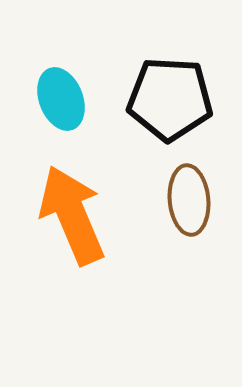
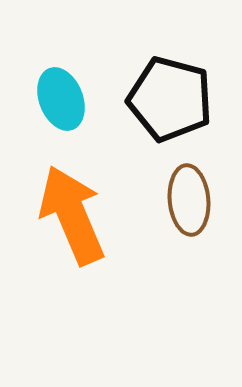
black pentagon: rotated 12 degrees clockwise
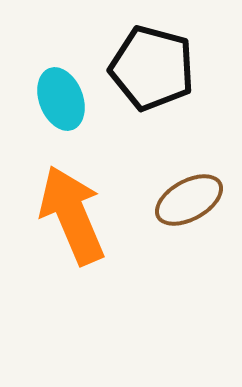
black pentagon: moved 18 px left, 31 px up
brown ellipse: rotated 66 degrees clockwise
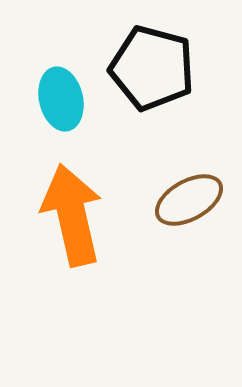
cyan ellipse: rotated 8 degrees clockwise
orange arrow: rotated 10 degrees clockwise
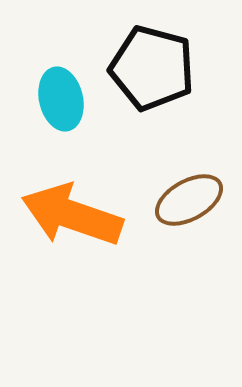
orange arrow: rotated 58 degrees counterclockwise
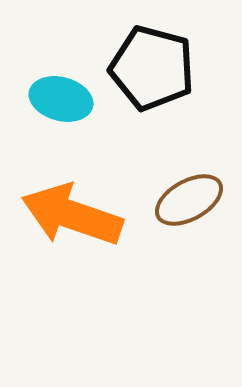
cyan ellipse: rotated 62 degrees counterclockwise
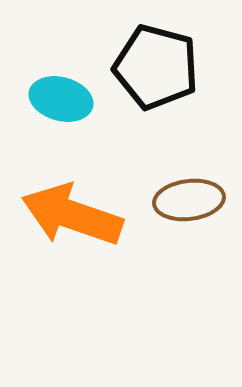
black pentagon: moved 4 px right, 1 px up
brown ellipse: rotated 22 degrees clockwise
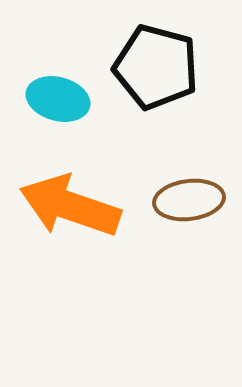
cyan ellipse: moved 3 px left
orange arrow: moved 2 px left, 9 px up
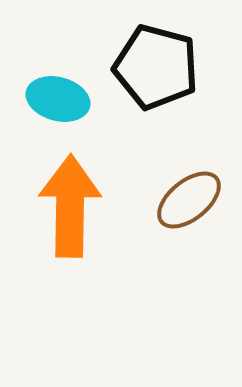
brown ellipse: rotated 32 degrees counterclockwise
orange arrow: rotated 72 degrees clockwise
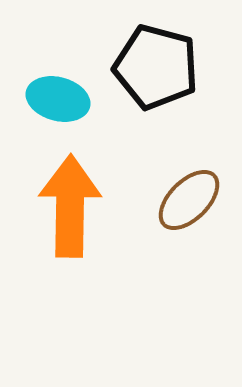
brown ellipse: rotated 6 degrees counterclockwise
